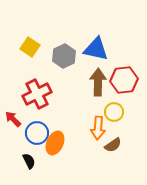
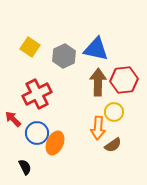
black semicircle: moved 4 px left, 6 px down
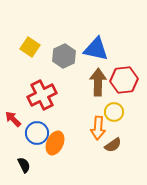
red cross: moved 5 px right, 1 px down
black semicircle: moved 1 px left, 2 px up
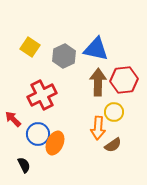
blue circle: moved 1 px right, 1 px down
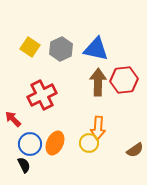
gray hexagon: moved 3 px left, 7 px up
yellow circle: moved 25 px left, 31 px down
blue circle: moved 8 px left, 10 px down
brown semicircle: moved 22 px right, 5 px down
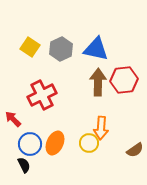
orange arrow: moved 3 px right
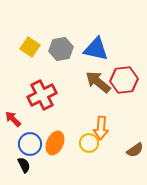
gray hexagon: rotated 15 degrees clockwise
brown arrow: rotated 52 degrees counterclockwise
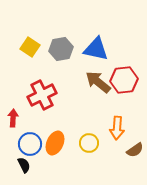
red arrow: moved 1 px up; rotated 48 degrees clockwise
orange arrow: moved 16 px right
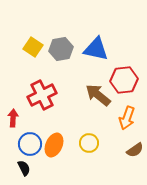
yellow square: moved 3 px right
brown arrow: moved 13 px down
orange arrow: moved 10 px right, 10 px up; rotated 15 degrees clockwise
orange ellipse: moved 1 px left, 2 px down
black semicircle: moved 3 px down
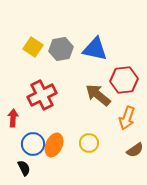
blue triangle: moved 1 px left
blue circle: moved 3 px right
